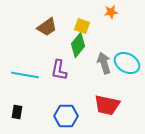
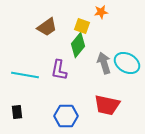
orange star: moved 10 px left
black rectangle: rotated 16 degrees counterclockwise
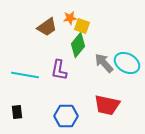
orange star: moved 31 px left, 6 px down
gray arrow: rotated 25 degrees counterclockwise
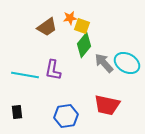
green diamond: moved 6 px right
purple L-shape: moved 6 px left
blue hexagon: rotated 10 degrees counterclockwise
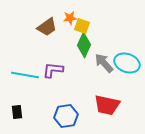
green diamond: rotated 15 degrees counterclockwise
cyan ellipse: rotated 10 degrees counterclockwise
purple L-shape: rotated 85 degrees clockwise
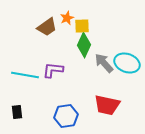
orange star: moved 3 px left; rotated 16 degrees counterclockwise
yellow square: rotated 21 degrees counterclockwise
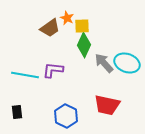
orange star: rotated 24 degrees counterclockwise
brown trapezoid: moved 3 px right, 1 px down
blue hexagon: rotated 25 degrees counterclockwise
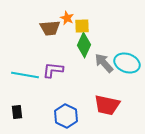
brown trapezoid: rotated 30 degrees clockwise
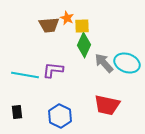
brown trapezoid: moved 1 px left, 3 px up
blue hexagon: moved 6 px left
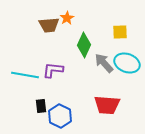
orange star: rotated 16 degrees clockwise
yellow square: moved 38 px right, 6 px down
red trapezoid: rotated 8 degrees counterclockwise
black rectangle: moved 24 px right, 6 px up
